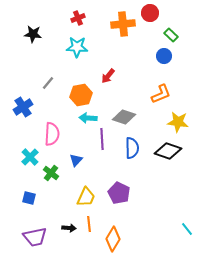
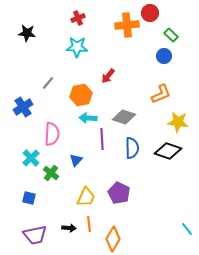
orange cross: moved 4 px right, 1 px down
black star: moved 6 px left, 1 px up
cyan cross: moved 1 px right, 1 px down
purple trapezoid: moved 2 px up
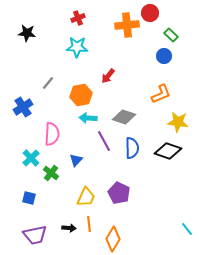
purple line: moved 2 px right, 2 px down; rotated 25 degrees counterclockwise
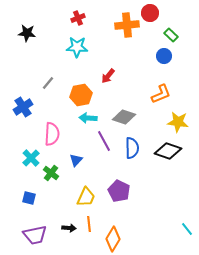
purple pentagon: moved 2 px up
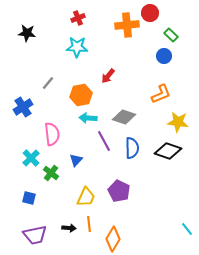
pink semicircle: rotated 10 degrees counterclockwise
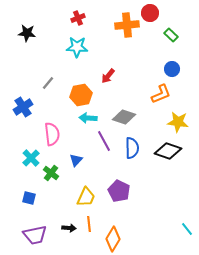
blue circle: moved 8 px right, 13 px down
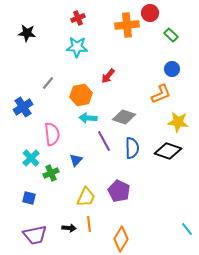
green cross: rotated 28 degrees clockwise
orange diamond: moved 8 px right
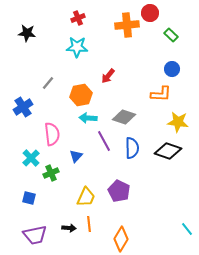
orange L-shape: rotated 25 degrees clockwise
blue triangle: moved 4 px up
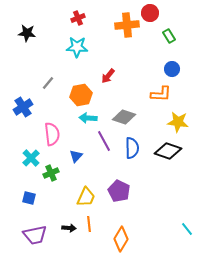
green rectangle: moved 2 px left, 1 px down; rotated 16 degrees clockwise
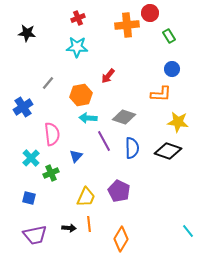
cyan line: moved 1 px right, 2 px down
